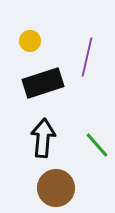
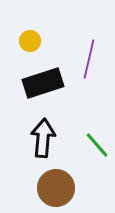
purple line: moved 2 px right, 2 px down
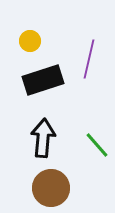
black rectangle: moved 3 px up
brown circle: moved 5 px left
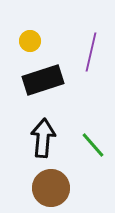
purple line: moved 2 px right, 7 px up
green line: moved 4 px left
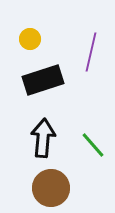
yellow circle: moved 2 px up
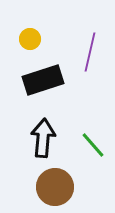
purple line: moved 1 px left
brown circle: moved 4 px right, 1 px up
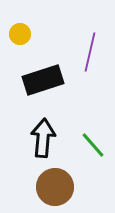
yellow circle: moved 10 px left, 5 px up
